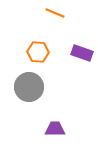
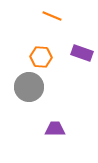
orange line: moved 3 px left, 3 px down
orange hexagon: moved 3 px right, 5 px down
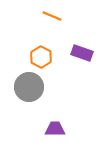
orange hexagon: rotated 25 degrees clockwise
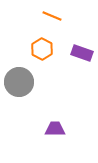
orange hexagon: moved 1 px right, 8 px up
gray circle: moved 10 px left, 5 px up
